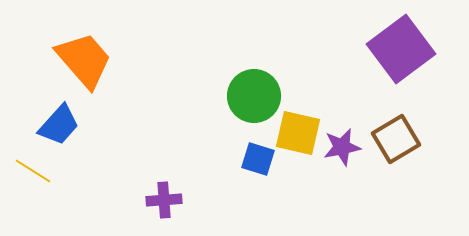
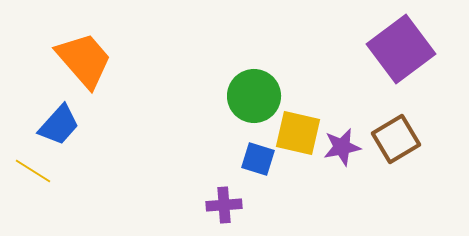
purple cross: moved 60 px right, 5 px down
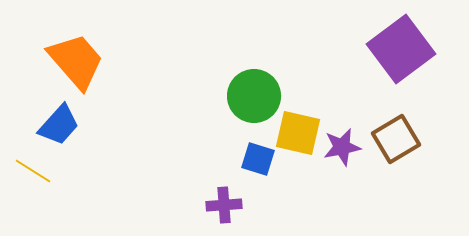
orange trapezoid: moved 8 px left, 1 px down
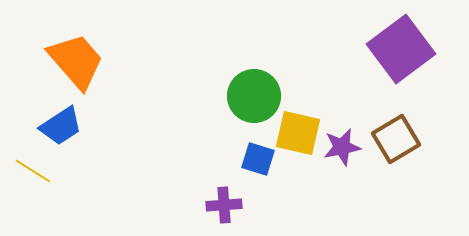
blue trapezoid: moved 2 px right, 1 px down; rotated 15 degrees clockwise
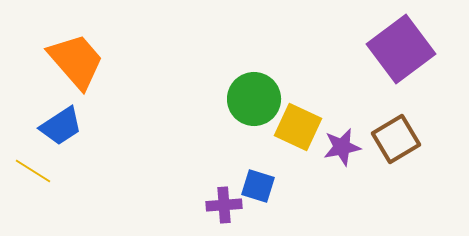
green circle: moved 3 px down
yellow square: moved 6 px up; rotated 12 degrees clockwise
blue square: moved 27 px down
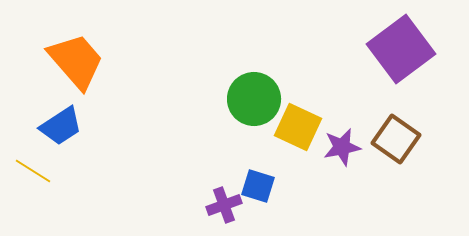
brown square: rotated 24 degrees counterclockwise
purple cross: rotated 16 degrees counterclockwise
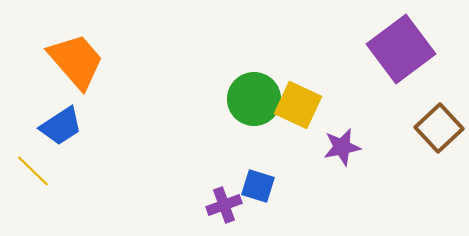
yellow square: moved 22 px up
brown square: moved 43 px right, 11 px up; rotated 12 degrees clockwise
yellow line: rotated 12 degrees clockwise
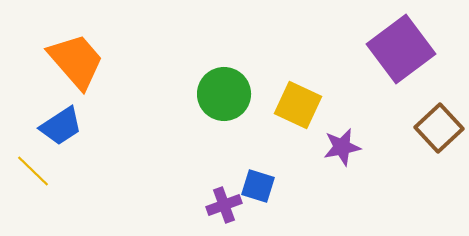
green circle: moved 30 px left, 5 px up
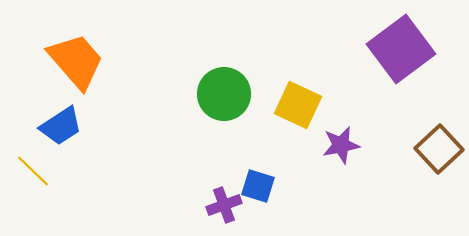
brown square: moved 21 px down
purple star: moved 1 px left, 2 px up
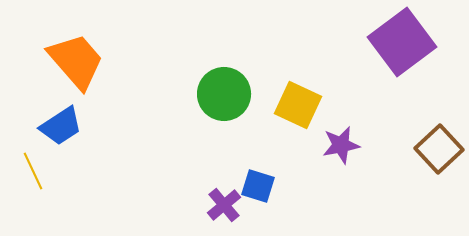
purple square: moved 1 px right, 7 px up
yellow line: rotated 21 degrees clockwise
purple cross: rotated 20 degrees counterclockwise
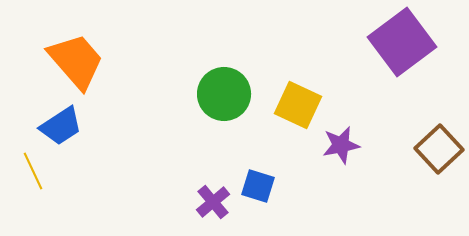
purple cross: moved 11 px left, 3 px up
